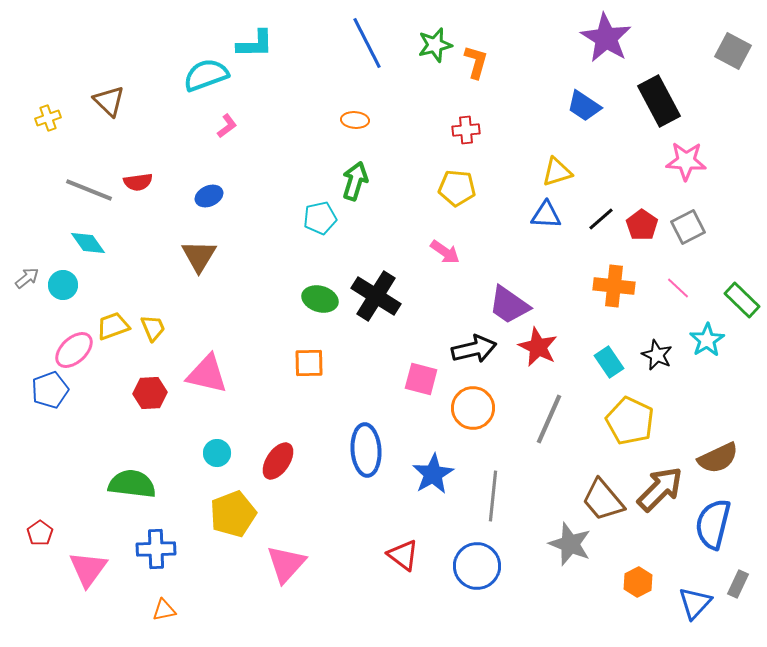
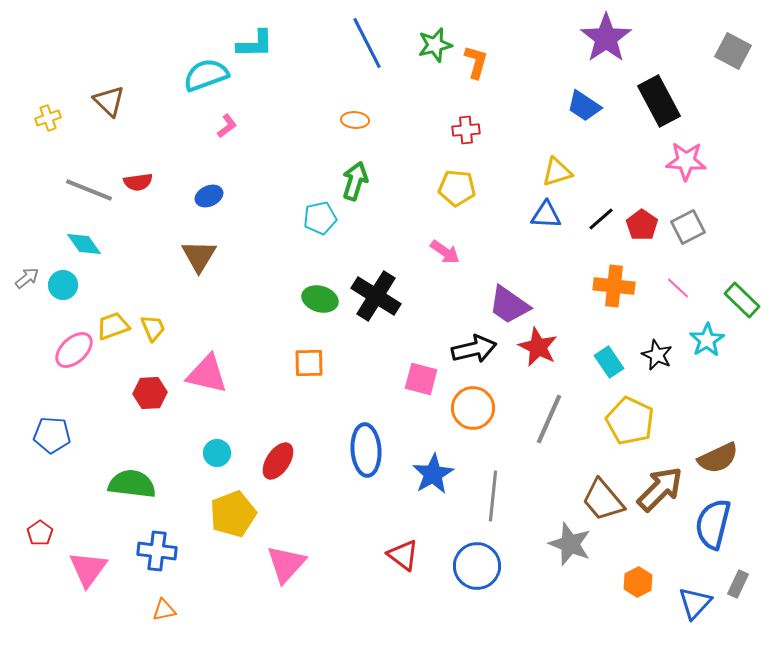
purple star at (606, 38): rotated 6 degrees clockwise
cyan diamond at (88, 243): moved 4 px left, 1 px down
blue pentagon at (50, 390): moved 2 px right, 45 px down; rotated 24 degrees clockwise
blue cross at (156, 549): moved 1 px right, 2 px down; rotated 9 degrees clockwise
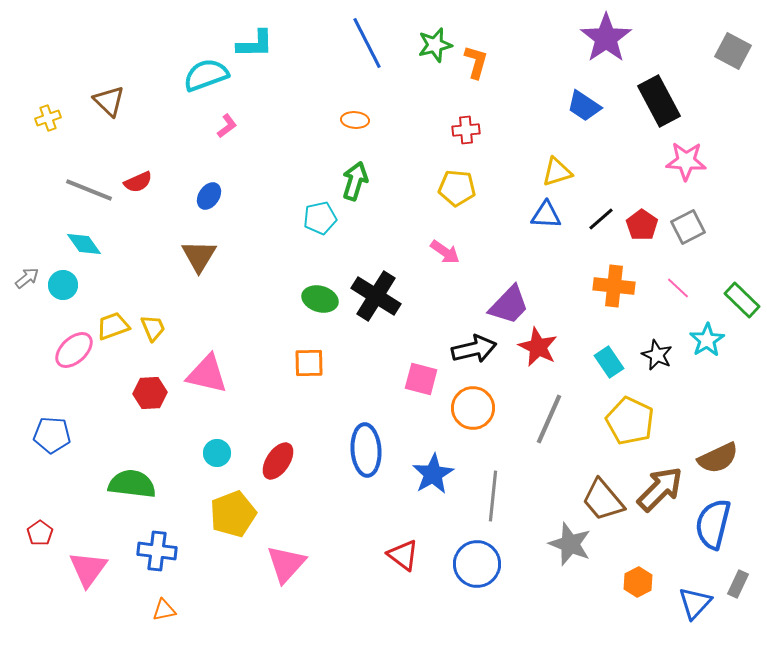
red semicircle at (138, 182): rotated 16 degrees counterclockwise
blue ellipse at (209, 196): rotated 32 degrees counterclockwise
purple trapezoid at (509, 305): rotated 81 degrees counterclockwise
blue circle at (477, 566): moved 2 px up
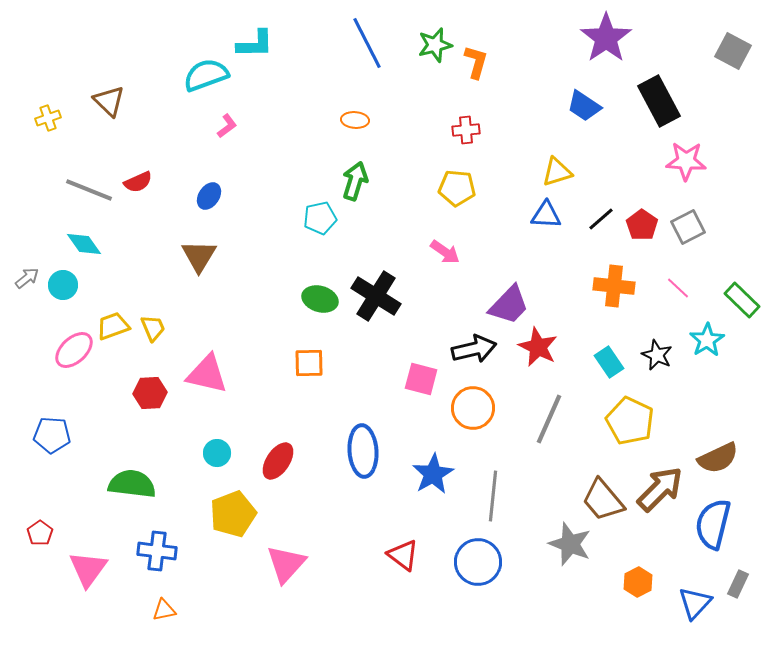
blue ellipse at (366, 450): moved 3 px left, 1 px down
blue circle at (477, 564): moved 1 px right, 2 px up
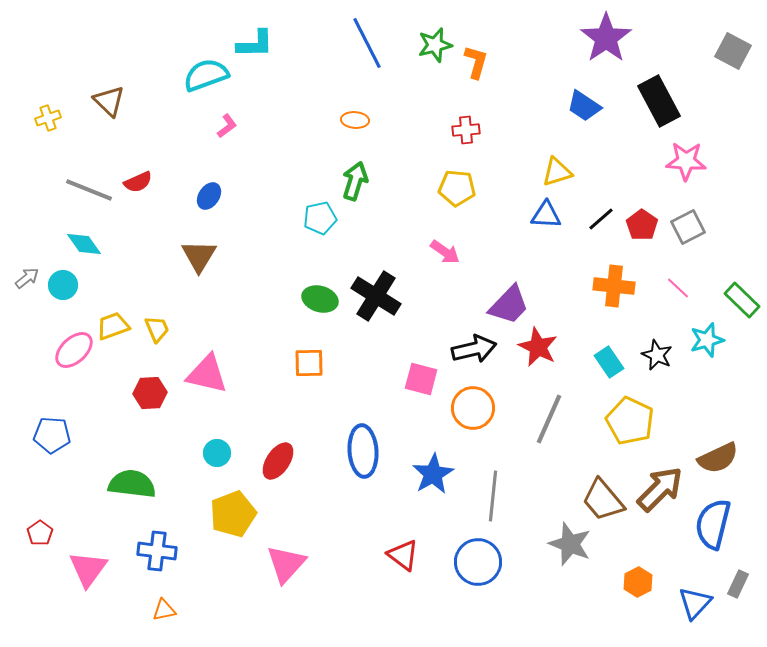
yellow trapezoid at (153, 328): moved 4 px right, 1 px down
cyan star at (707, 340): rotated 16 degrees clockwise
